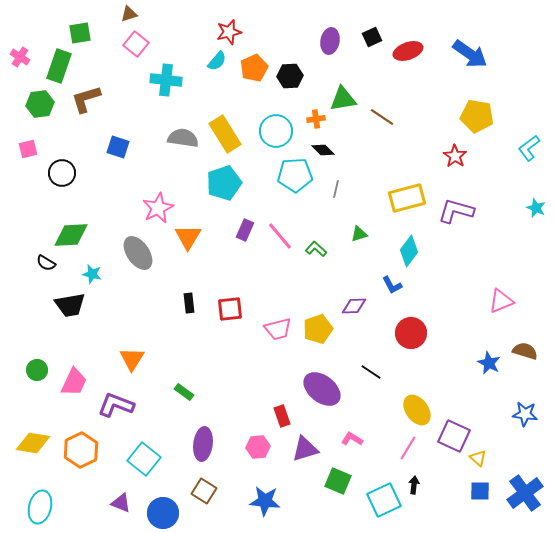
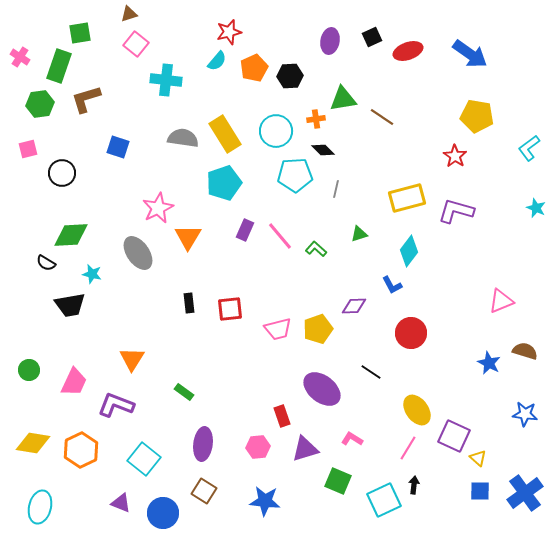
green circle at (37, 370): moved 8 px left
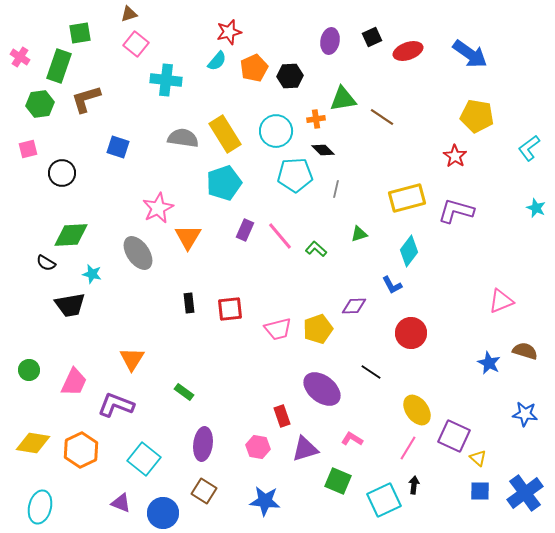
pink hexagon at (258, 447): rotated 15 degrees clockwise
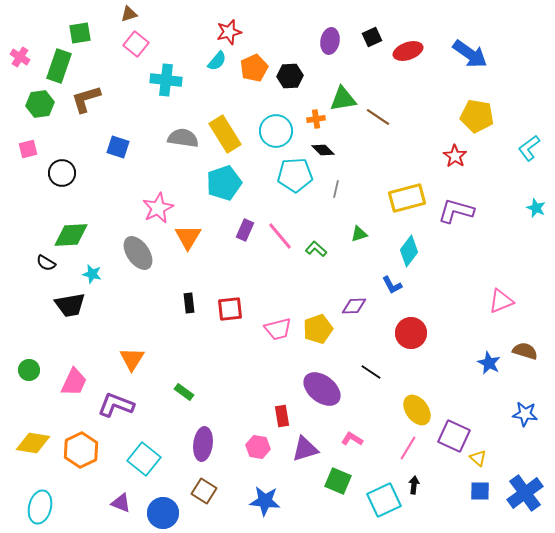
brown line at (382, 117): moved 4 px left
red rectangle at (282, 416): rotated 10 degrees clockwise
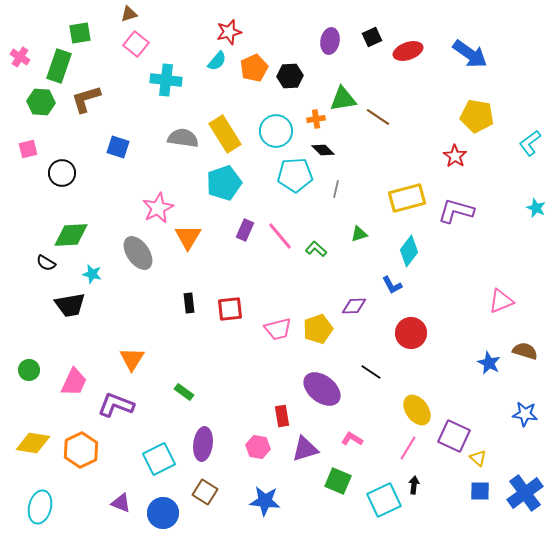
green hexagon at (40, 104): moved 1 px right, 2 px up; rotated 12 degrees clockwise
cyan L-shape at (529, 148): moved 1 px right, 5 px up
cyan square at (144, 459): moved 15 px right; rotated 24 degrees clockwise
brown square at (204, 491): moved 1 px right, 1 px down
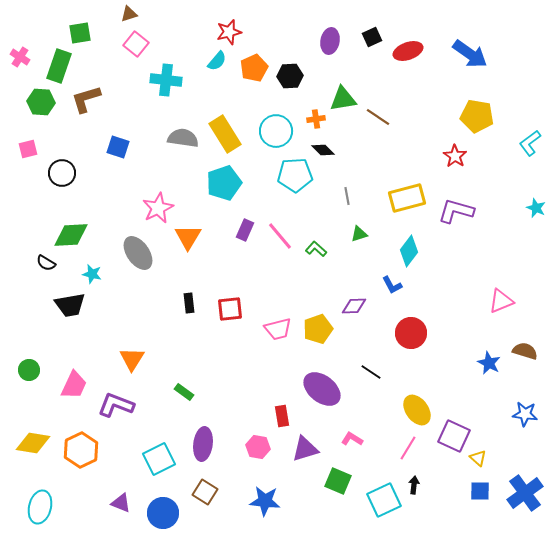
gray line at (336, 189): moved 11 px right, 7 px down; rotated 24 degrees counterclockwise
pink trapezoid at (74, 382): moved 3 px down
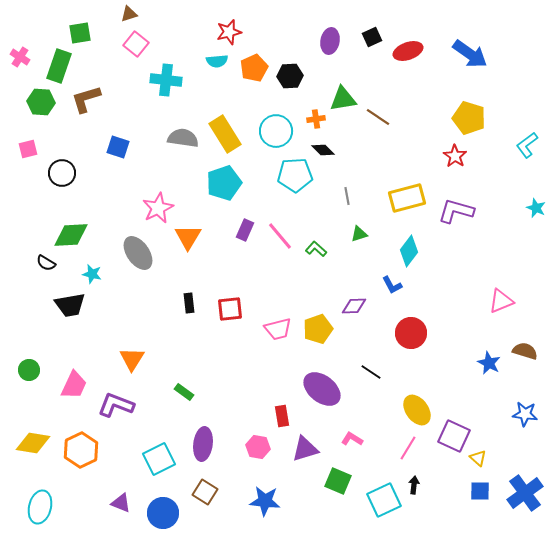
cyan semicircle at (217, 61): rotated 45 degrees clockwise
yellow pentagon at (477, 116): moved 8 px left, 2 px down; rotated 8 degrees clockwise
cyan L-shape at (530, 143): moved 3 px left, 2 px down
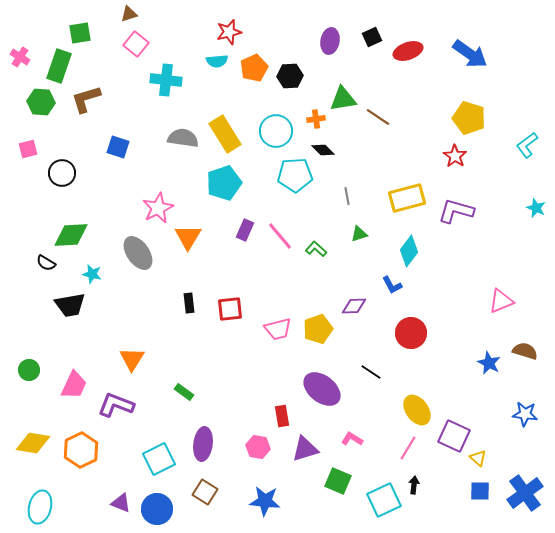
blue circle at (163, 513): moved 6 px left, 4 px up
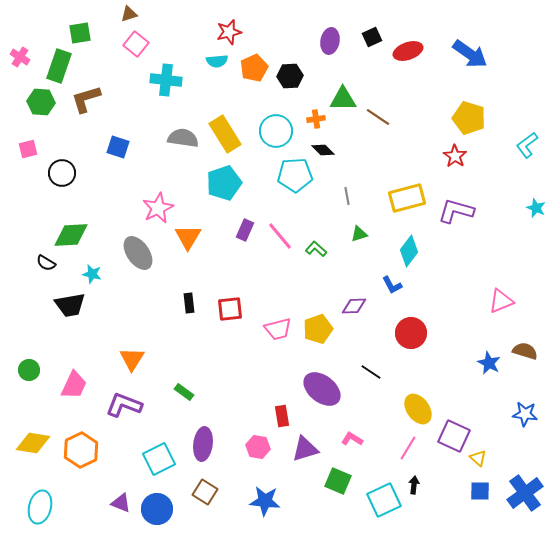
green triangle at (343, 99): rotated 8 degrees clockwise
purple L-shape at (116, 405): moved 8 px right
yellow ellipse at (417, 410): moved 1 px right, 1 px up
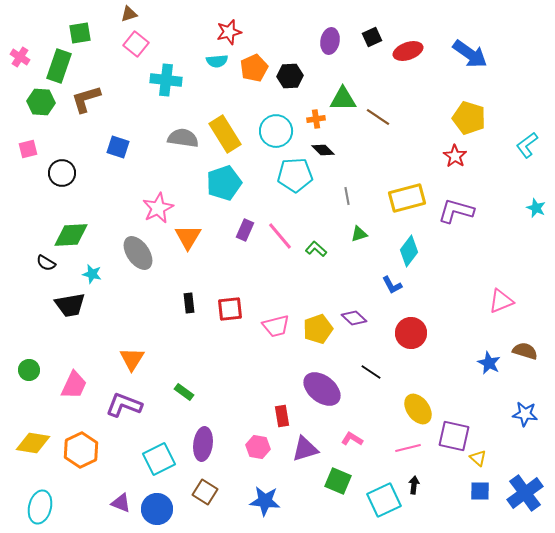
purple diamond at (354, 306): moved 12 px down; rotated 45 degrees clockwise
pink trapezoid at (278, 329): moved 2 px left, 3 px up
purple square at (454, 436): rotated 12 degrees counterclockwise
pink line at (408, 448): rotated 45 degrees clockwise
